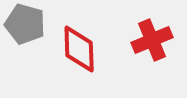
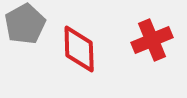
gray pentagon: rotated 27 degrees clockwise
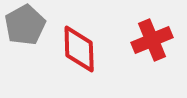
gray pentagon: moved 1 px down
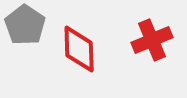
gray pentagon: rotated 9 degrees counterclockwise
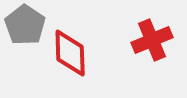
red diamond: moved 9 px left, 4 px down
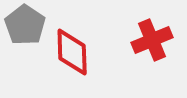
red diamond: moved 2 px right, 1 px up
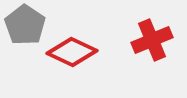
red diamond: rotated 63 degrees counterclockwise
